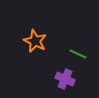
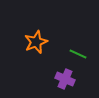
orange star: moved 1 px right, 1 px down; rotated 25 degrees clockwise
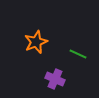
purple cross: moved 10 px left
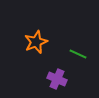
purple cross: moved 2 px right
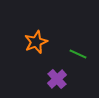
purple cross: rotated 24 degrees clockwise
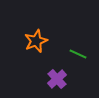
orange star: moved 1 px up
